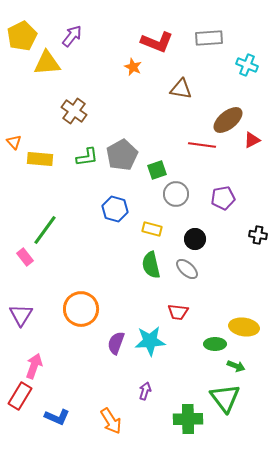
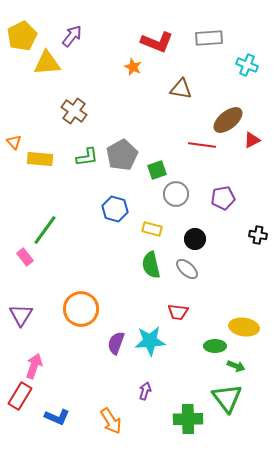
green ellipse at (215, 344): moved 2 px down
green triangle at (225, 398): moved 2 px right
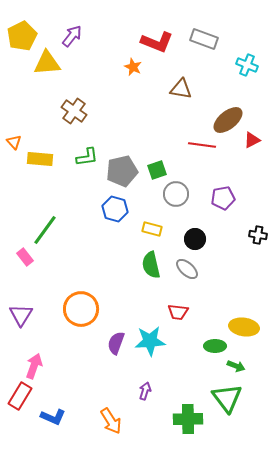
gray rectangle at (209, 38): moved 5 px left, 1 px down; rotated 24 degrees clockwise
gray pentagon at (122, 155): moved 16 px down; rotated 16 degrees clockwise
blue L-shape at (57, 417): moved 4 px left
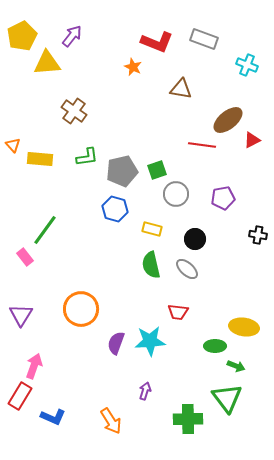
orange triangle at (14, 142): moved 1 px left, 3 px down
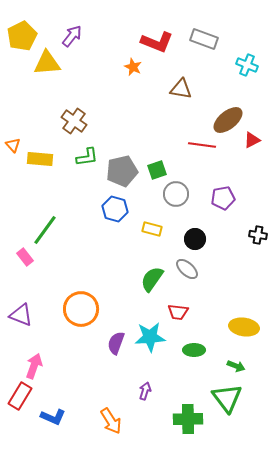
brown cross at (74, 111): moved 10 px down
green semicircle at (151, 265): moved 1 px right, 14 px down; rotated 48 degrees clockwise
purple triangle at (21, 315): rotated 40 degrees counterclockwise
cyan star at (150, 341): moved 4 px up
green ellipse at (215, 346): moved 21 px left, 4 px down
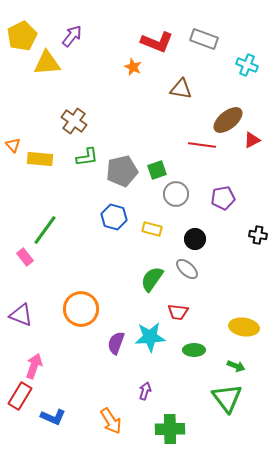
blue hexagon at (115, 209): moved 1 px left, 8 px down
green cross at (188, 419): moved 18 px left, 10 px down
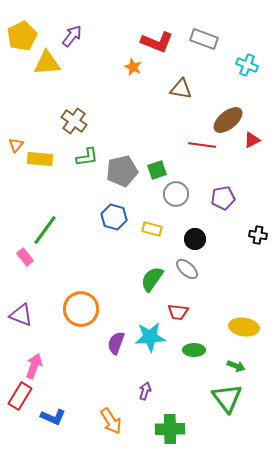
orange triangle at (13, 145): moved 3 px right; rotated 21 degrees clockwise
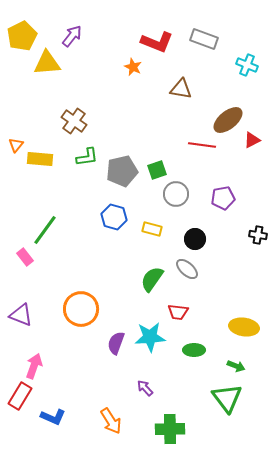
purple arrow at (145, 391): moved 3 px up; rotated 60 degrees counterclockwise
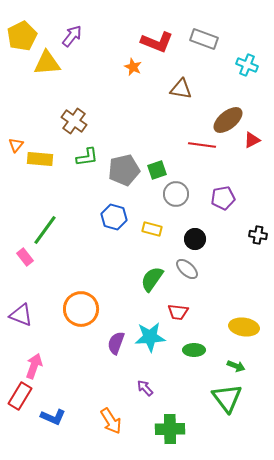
gray pentagon at (122, 171): moved 2 px right, 1 px up
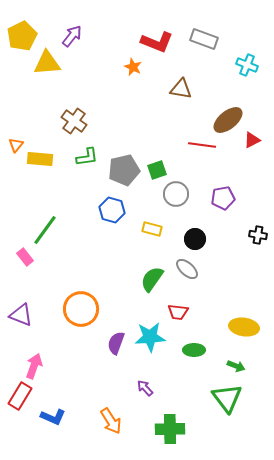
blue hexagon at (114, 217): moved 2 px left, 7 px up
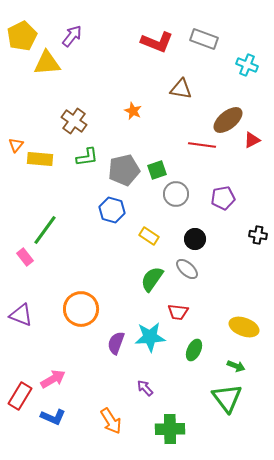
orange star at (133, 67): moved 44 px down
yellow rectangle at (152, 229): moved 3 px left, 7 px down; rotated 18 degrees clockwise
yellow ellipse at (244, 327): rotated 12 degrees clockwise
green ellipse at (194, 350): rotated 65 degrees counterclockwise
pink arrow at (34, 366): moved 19 px right, 13 px down; rotated 40 degrees clockwise
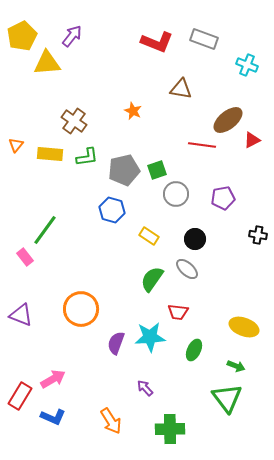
yellow rectangle at (40, 159): moved 10 px right, 5 px up
